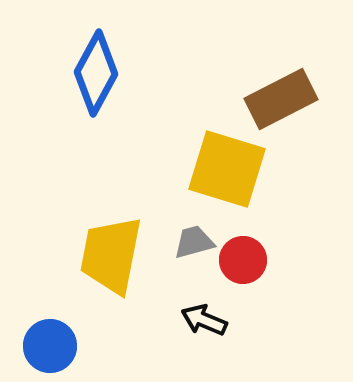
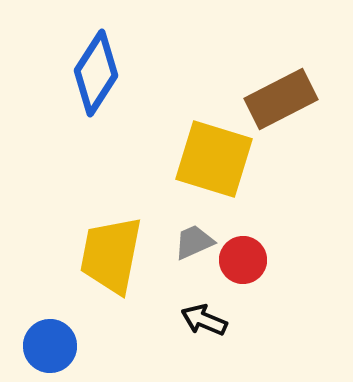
blue diamond: rotated 4 degrees clockwise
yellow square: moved 13 px left, 10 px up
gray trapezoid: rotated 9 degrees counterclockwise
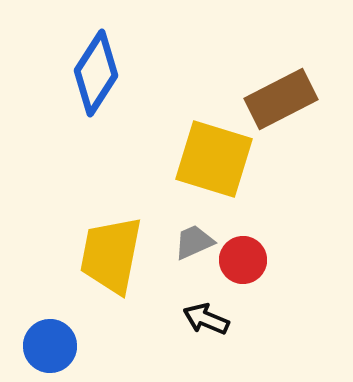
black arrow: moved 2 px right, 1 px up
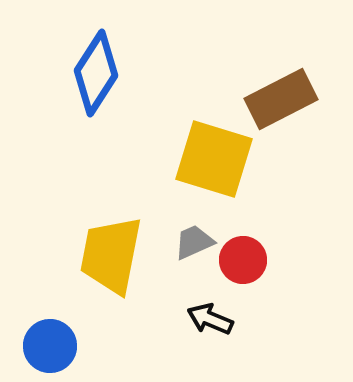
black arrow: moved 4 px right
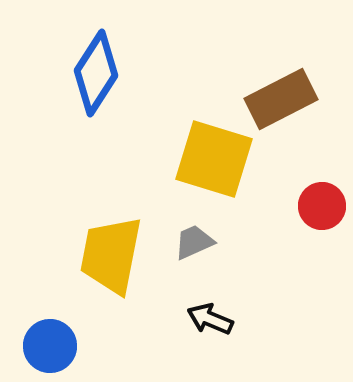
red circle: moved 79 px right, 54 px up
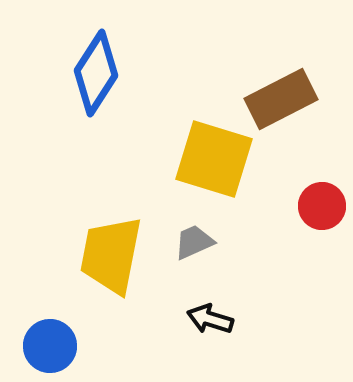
black arrow: rotated 6 degrees counterclockwise
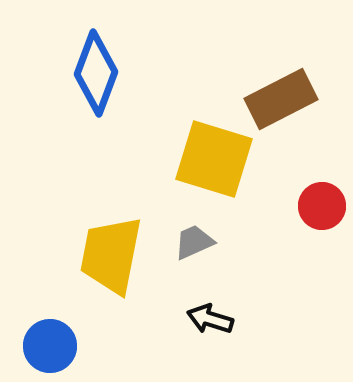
blue diamond: rotated 12 degrees counterclockwise
